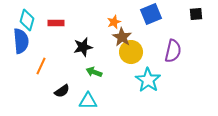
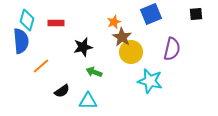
purple semicircle: moved 1 px left, 2 px up
orange line: rotated 24 degrees clockwise
cyan star: moved 2 px right, 1 px down; rotated 20 degrees counterclockwise
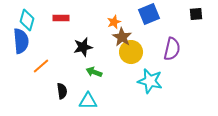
blue square: moved 2 px left
red rectangle: moved 5 px right, 5 px up
black semicircle: rotated 63 degrees counterclockwise
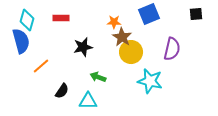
orange star: rotated 24 degrees clockwise
blue semicircle: rotated 10 degrees counterclockwise
green arrow: moved 4 px right, 5 px down
black semicircle: rotated 42 degrees clockwise
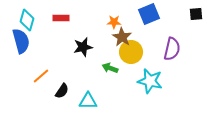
orange line: moved 10 px down
green arrow: moved 12 px right, 9 px up
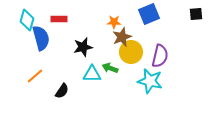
red rectangle: moved 2 px left, 1 px down
brown star: rotated 18 degrees clockwise
blue semicircle: moved 20 px right, 3 px up
purple semicircle: moved 12 px left, 7 px down
orange line: moved 6 px left
cyan triangle: moved 4 px right, 27 px up
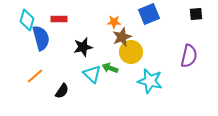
purple semicircle: moved 29 px right
cyan triangle: rotated 42 degrees clockwise
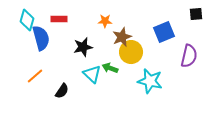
blue square: moved 15 px right, 18 px down
orange star: moved 9 px left, 1 px up
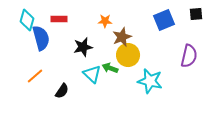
blue square: moved 12 px up
yellow circle: moved 3 px left, 3 px down
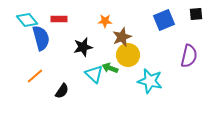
cyan diamond: rotated 55 degrees counterclockwise
cyan triangle: moved 2 px right
